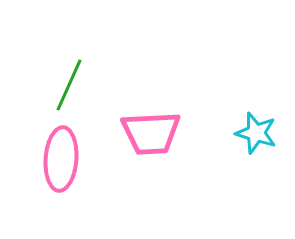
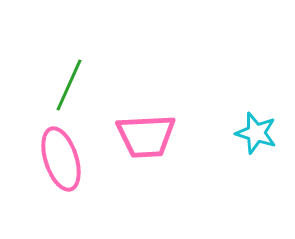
pink trapezoid: moved 5 px left, 3 px down
pink ellipse: rotated 22 degrees counterclockwise
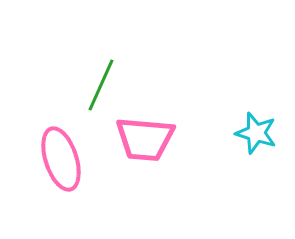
green line: moved 32 px right
pink trapezoid: moved 1 px left, 3 px down; rotated 8 degrees clockwise
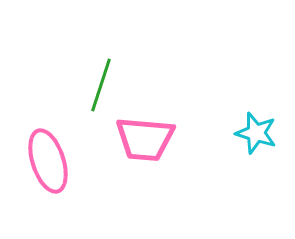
green line: rotated 6 degrees counterclockwise
pink ellipse: moved 13 px left, 2 px down
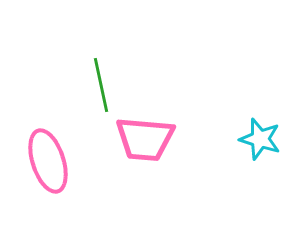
green line: rotated 30 degrees counterclockwise
cyan star: moved 4 px right, 6 px down
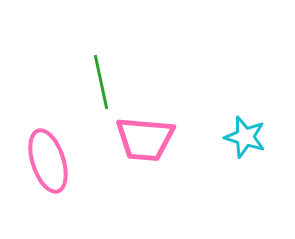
green line: moved 3 px up
cyan star: moved 15 px left, 2 px up
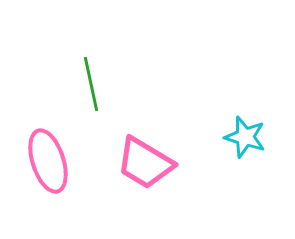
green line: moved 10 px left, 2 px down
pink trapezoid: moved 24 px down; rotated 26 degrees clockwise
